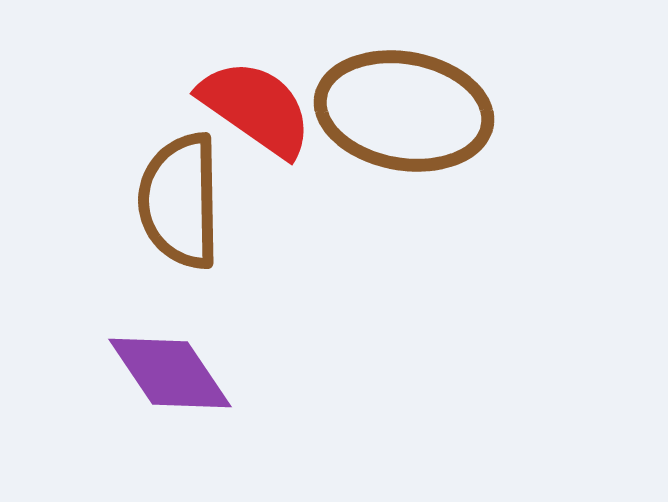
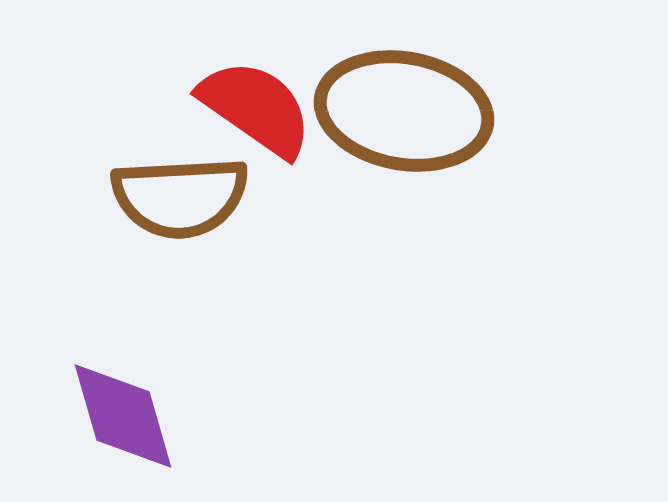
brown semicircle: moved 4 px up; rotated 92 degrees counterclockwise
purple diamond: moved 47 px left, 43 px down; rotated 18 degrees clockwise
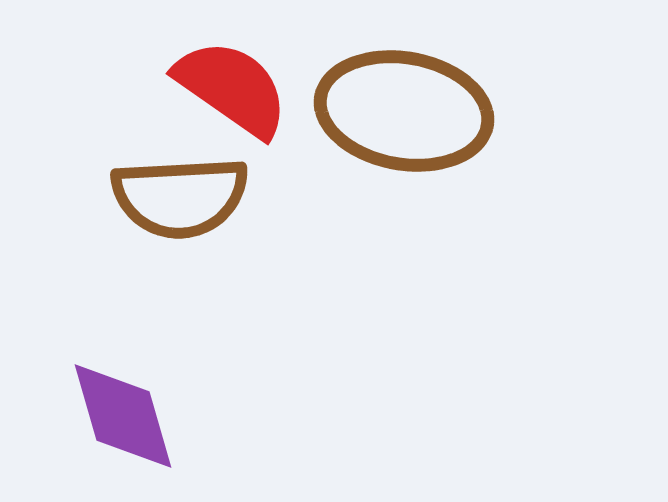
red semicircle: moved 24 px left, 20 px up
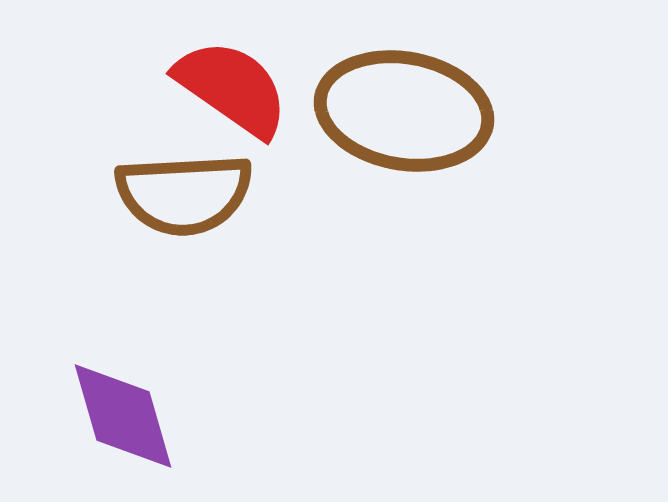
brown semicircle: moved 4 px right, 3 px up
